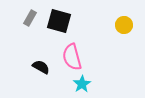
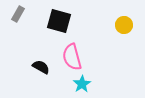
gray rectangle: moved 12 px left, 4 px up
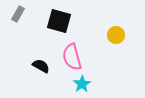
yellow circle: moved 8 px left, 10 px down
black semicircle: moved 1 px up
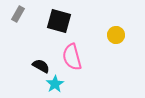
cyan star: moved 27 px left
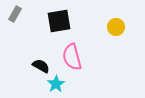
gray rectangle: moved 3 px left
black square: rotated 25 degrees counterclockwise
yellow circle: moved 8 px up
cyan star: moved 1 px right
